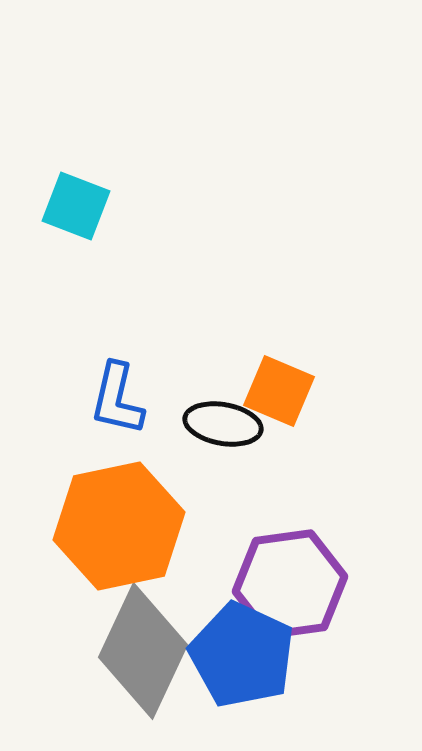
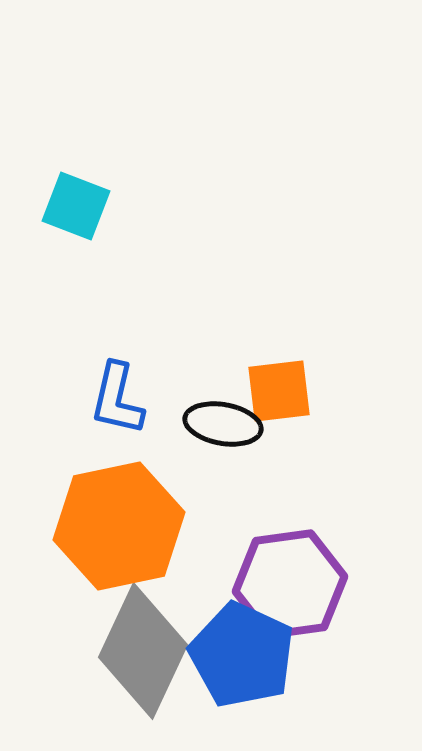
orange square: rotated 30 degrees counterclockwise
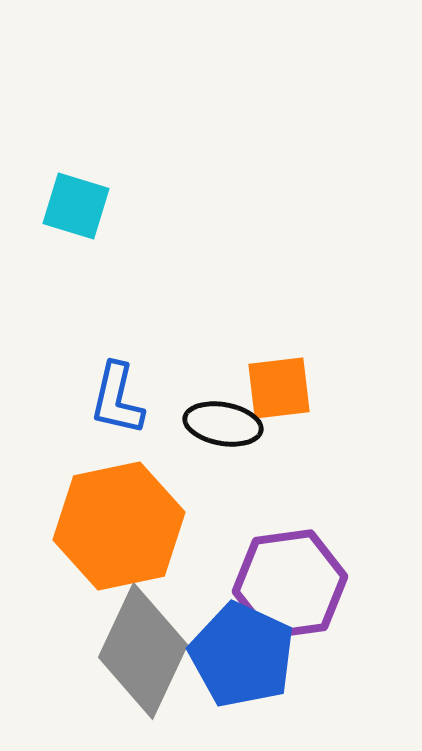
cyan square: rotated 4 degrees counterclockwise
orange square: moved 3 px up
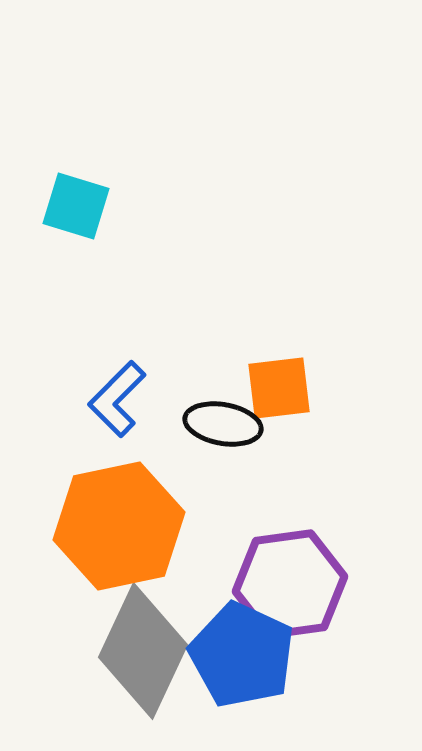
blue L-shape: rotated 32 degrees clockwise
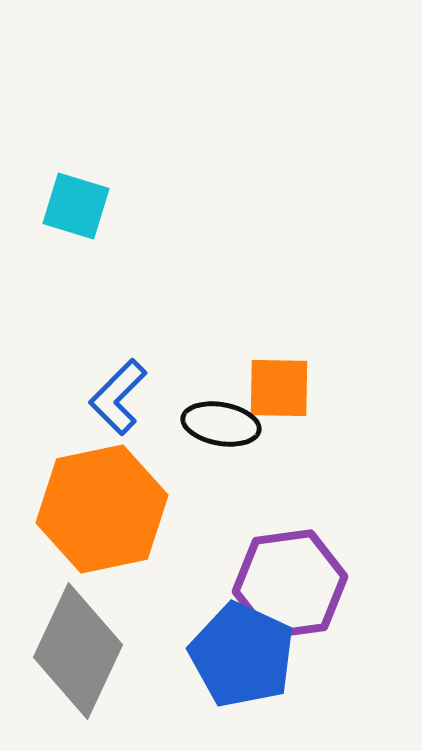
orange square: rotated 8 degrees clockwise
blue L-shape: moved 1 px right, 2 px up
black ellipse: moved 2 px left
orange hexagon: moved 17 px left, 17 px up
gray diamond: moved 65 px left
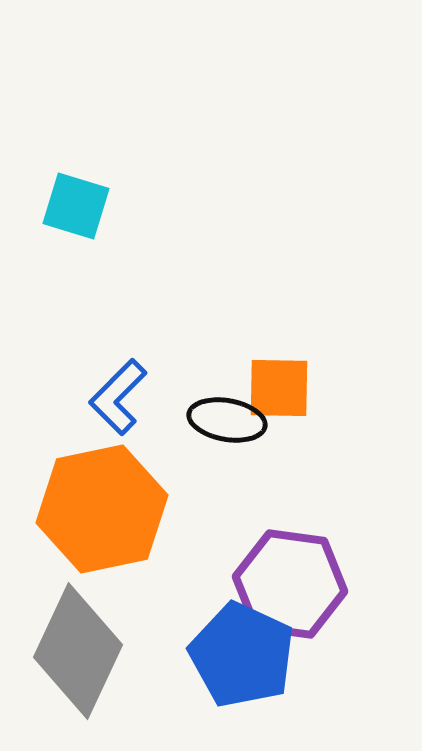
black ellipse: moved 6 px right, 4 px up
purple hexagon: rotated 16 degrees clockwise
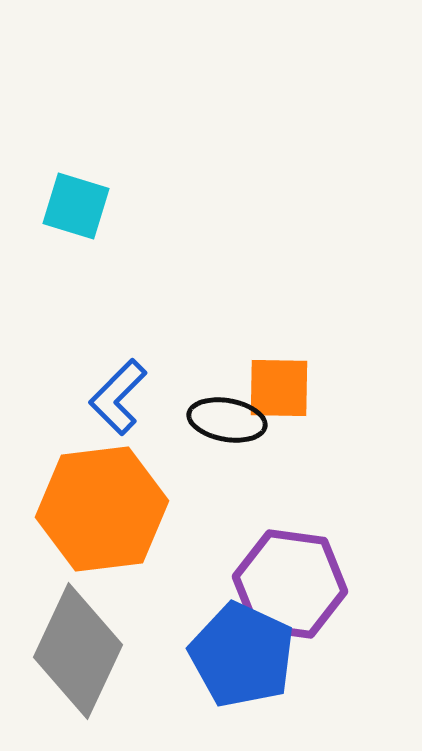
orange hexagon: rotated 5 degrees clockwise
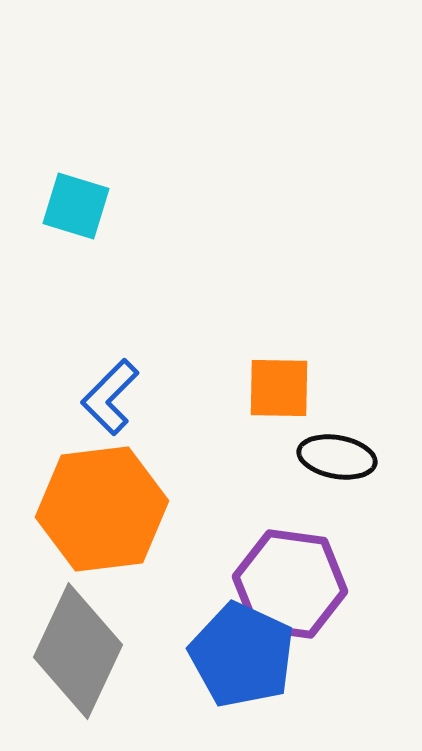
blue L-shape: moved 8 px left
black ellipse: moved 110 px right, 37 px down
